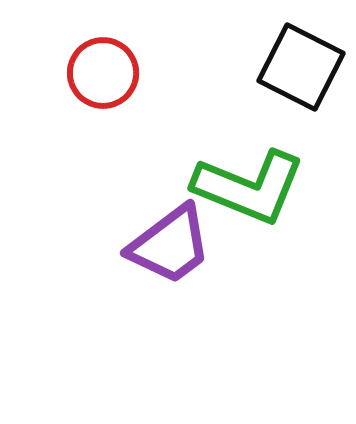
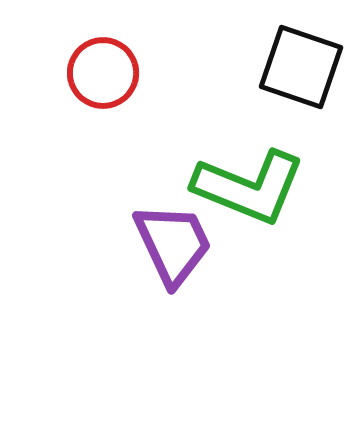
black square: rotated 8 degrees counterclockwise
purple trapezoid: moved 3 px right, 1 px up; rotated 78 degrees counterclockwise
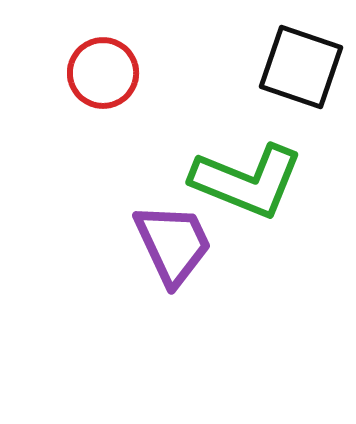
green L-shape: moved 2 px left, 6 px up
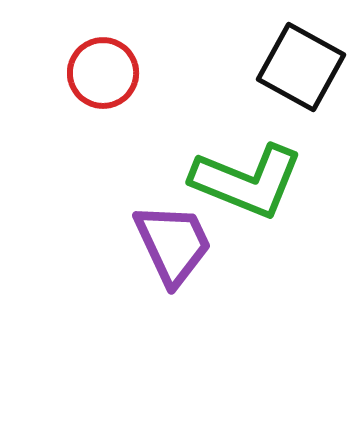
black square: rotated 10 degrees clockwise
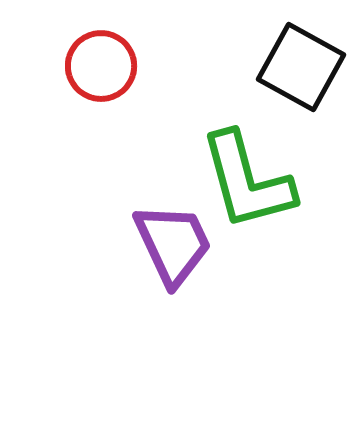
red circle: moved 2 px left, 7 px up
green L-shape: rotated 53 degrees clockwise
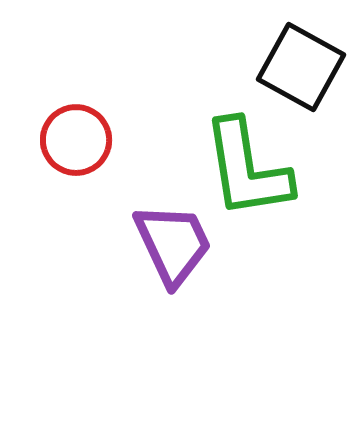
red circle: moved 25 px left, 74 px down
green L-shape: moved 12 px up; rotated 6 degrees clockwise
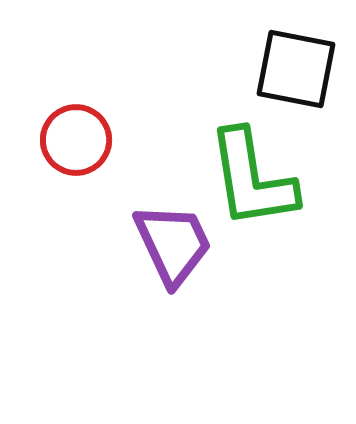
black square: moved 5 px left, 2 px down; rotated 18 degrees counterclockwise
green L-shape: moved 5 px right, 10 px down
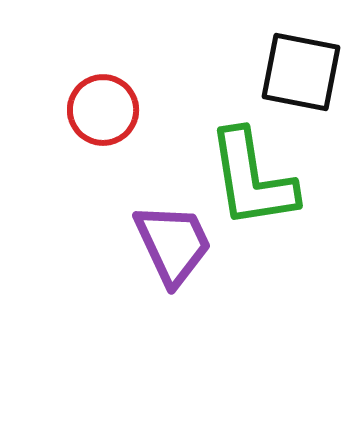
black square: moved 5 px right, 3 px down
red circle: moved 27 px right, 30 px up
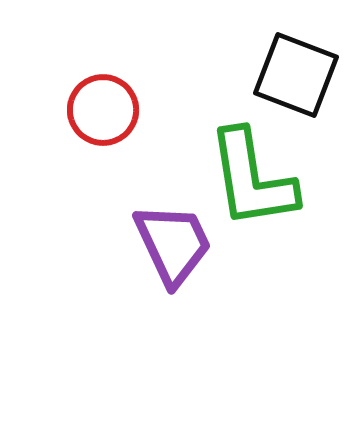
black square: moved 5 px left, 3 px down; rotated 10 degrees clockwise
